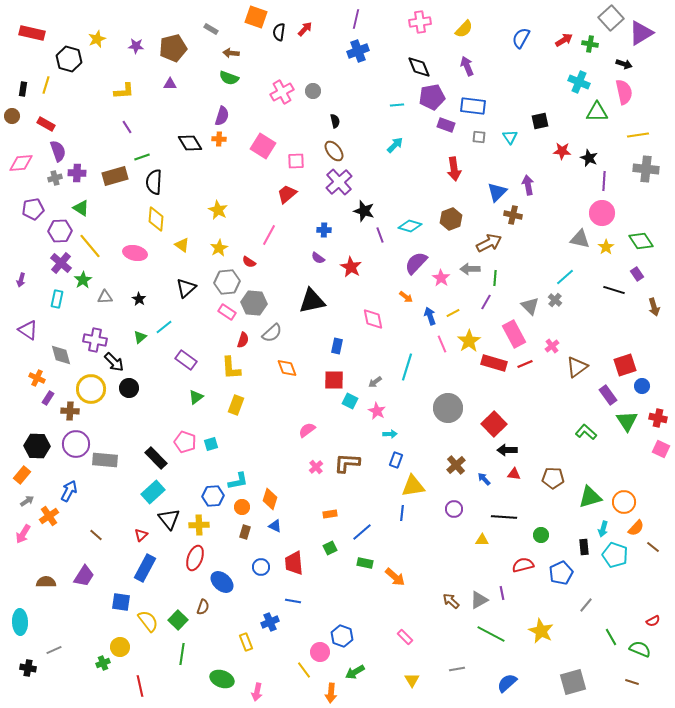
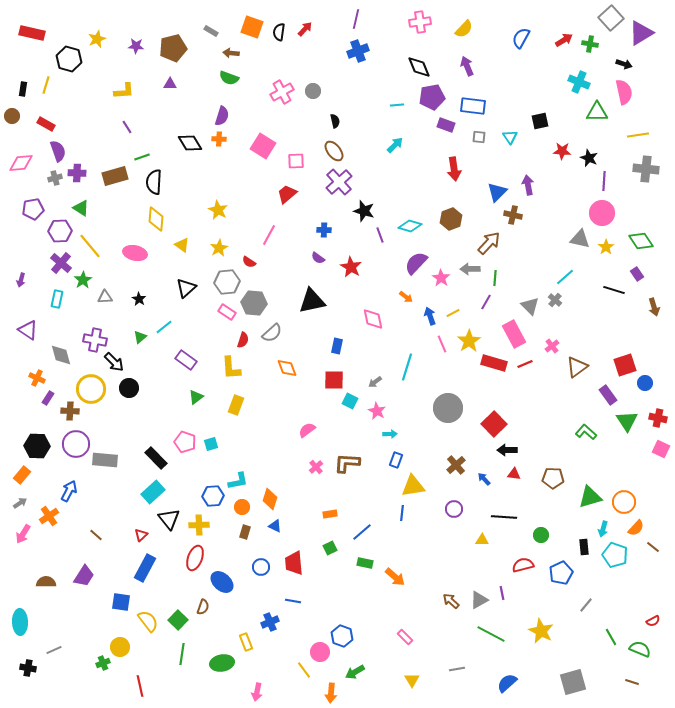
orange square at (256, 17): moved 4 px left, 10 px down
gray rectangle at (211, 29): moved 2 px down
brown arrow at (489, 243): rotated 20 degrees counterclockwise
blue circle at (642, 386): moved 3 px right, 3 px up
gray arrow at (27, 501): moved 7 px left, 2 px down
green ellipse at (222, 679): moved 16 px up; rotated 30 degrees counterclockwise
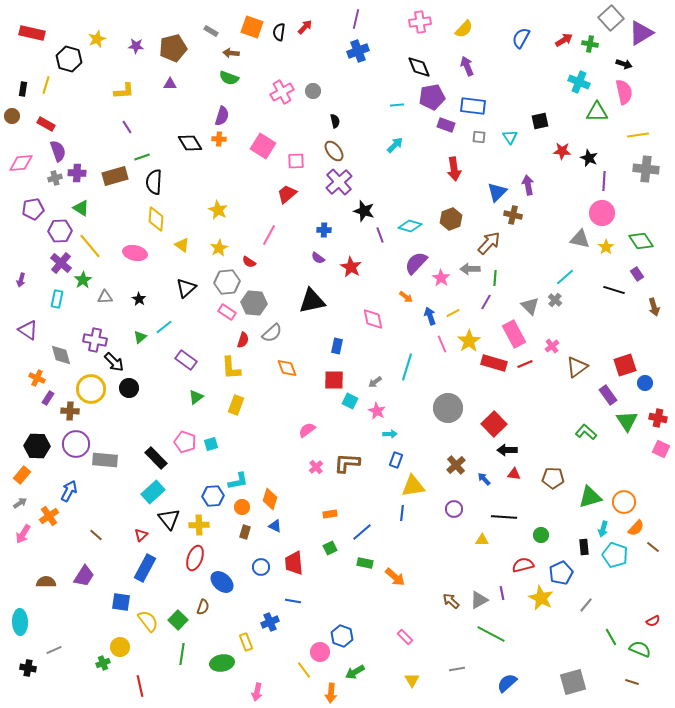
red arrow at (305, 29): moved 2 px up
yellow star at (541, 631): moved 33 px up
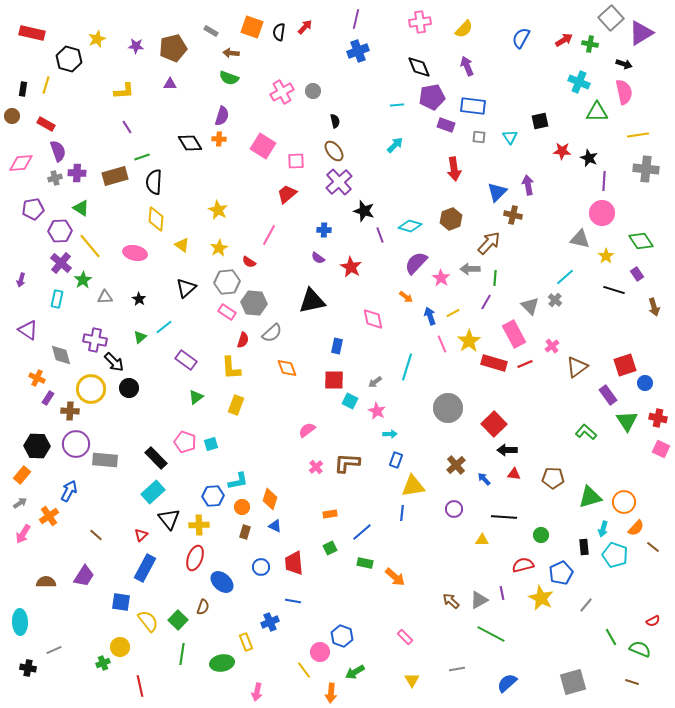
yellow star at (606, 247): moved 9 px down
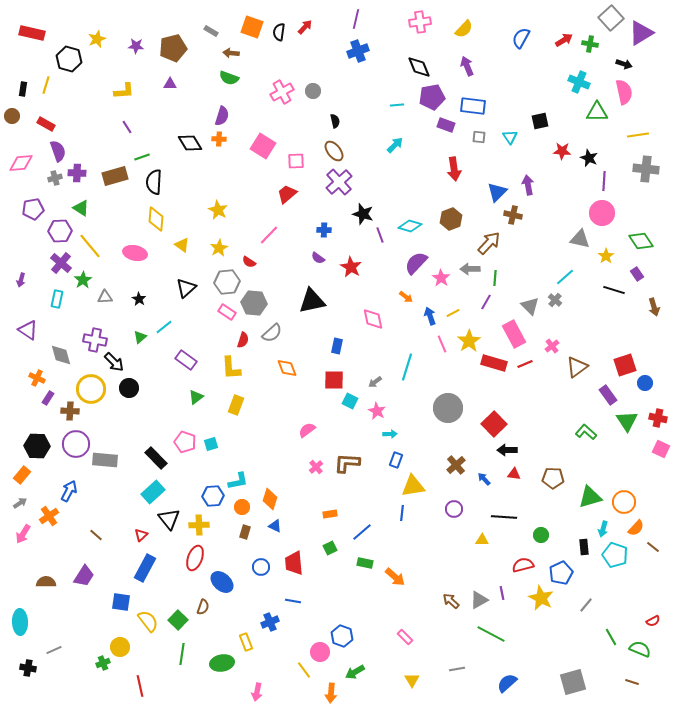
black star at (364, 211): moved 1 px left, 3 px down
pink line at (269, 235): rotated 15 degrees clockwise
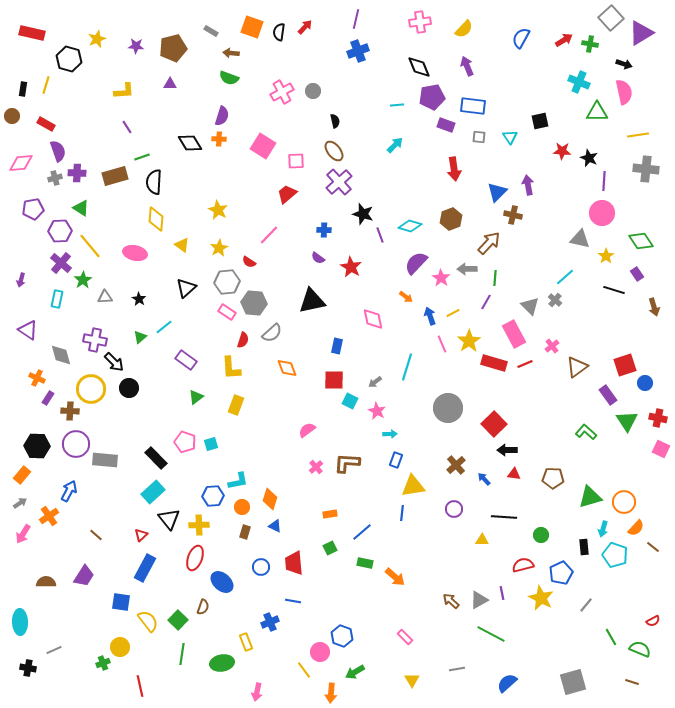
gray arrow at (470, 269): moved 3 px left
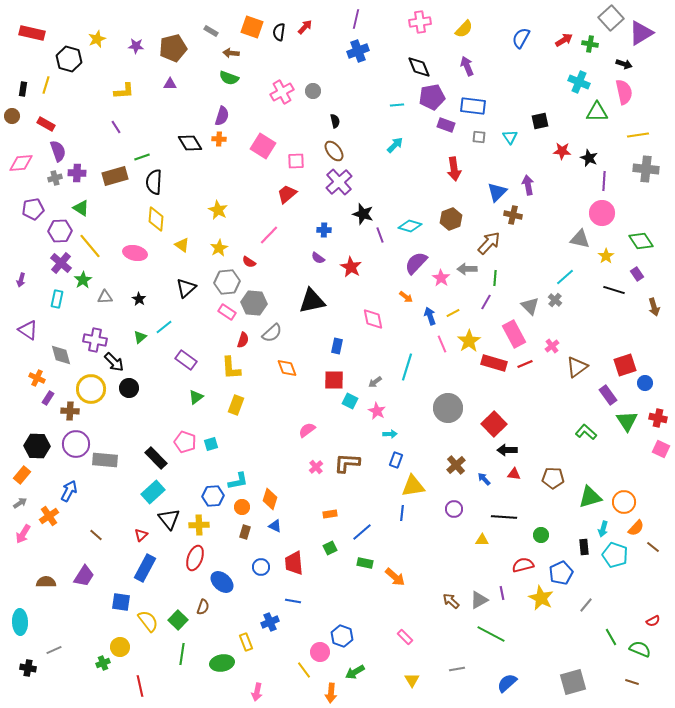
purple line at (127, 127): moved 11 px left
